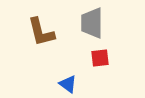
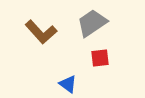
gray trapezoid: rotated 56 degrees clockwise
brown L-shape: rotated 28 degrees counterclockwise
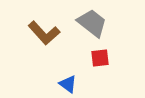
gray trapezoid: rotated 72 degrees clockwise
brown L-shape: moved 3 px right, 1 px down
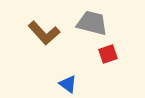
gray trapezoid: rotated 24 degrees counterclockwise
red square: moved 8 px right, 4 px up; rotated 12 degrees counterclockwise
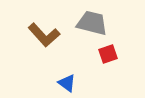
brown L-shape: moved 2 px down
blue triangle: moved 1 px left, 1 px up
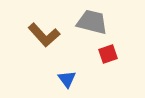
gray trapezoid: moved 1 px up
blue triangle: moved 4 px up; rotated 18 degrees clockwise
